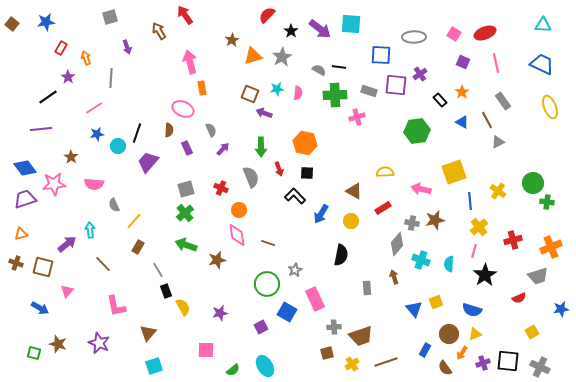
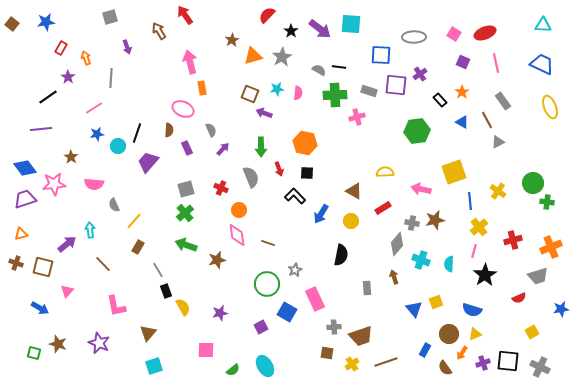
brown square at (327, 353): rotated 24 degrees clockwise
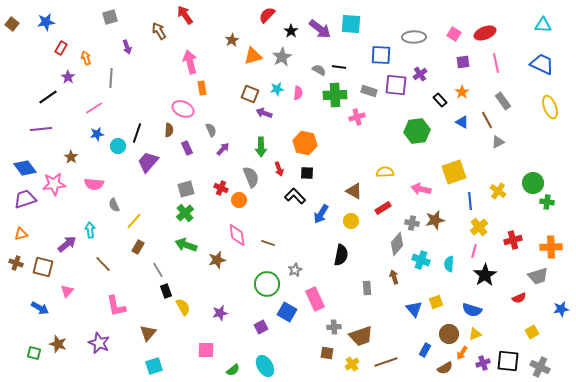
purple square at (463, 62): rotated 32 degrees counterclockwise
orange circle at (239, 210): moved 10 px up
orange cross at (551, 247): rotated 20 degrees clockwise
brown semicircle at (445, 368): rotated 84 degrees counterclockwise
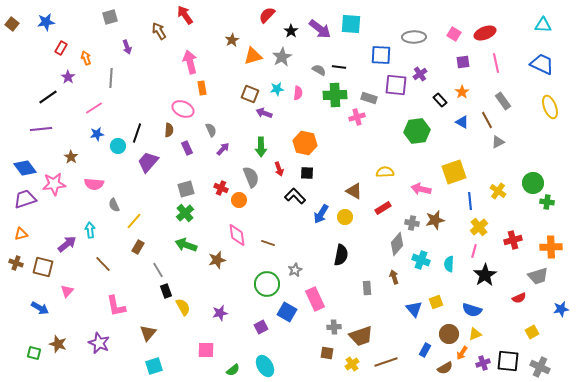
gray rectangle at (369, 91): moved 7 px down
yellow circle at (351, 221): moved 6 px left, 4 px up
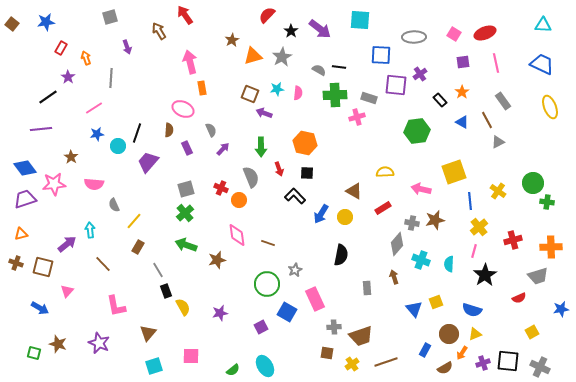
cyan square at (351, 24): moved 9 px right, 4 px up
pink square at (206, 350): moved 15 px left, 6 px down
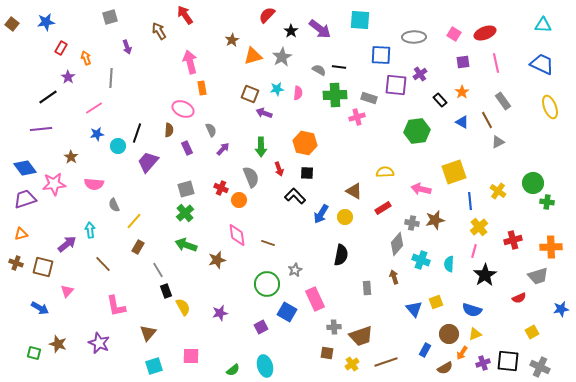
cyan ellipse at (265, 366): rotated 15 degrees clockwise
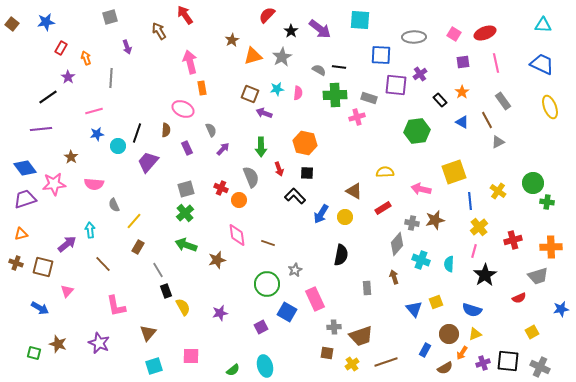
pink line at (94, 108): moved 3 px down; rotated 18 degrees clockwise
brown semicircle at (169, 130): moved 3 px left
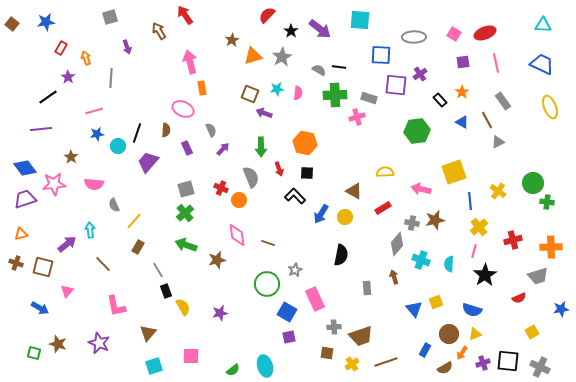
purple square at (261, 327): moved 28 px right, 10 px down; rotated 16 degrees clockwise
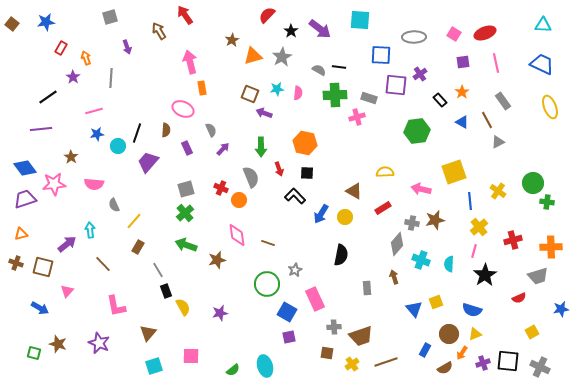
purple star at (68, 77): moved 5 px right
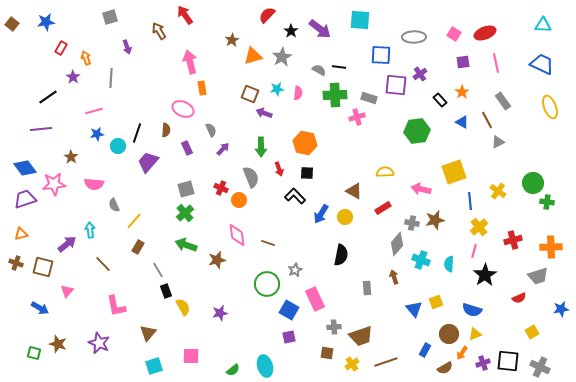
blue square at (287, 312): moved 2 px right, 2 px up
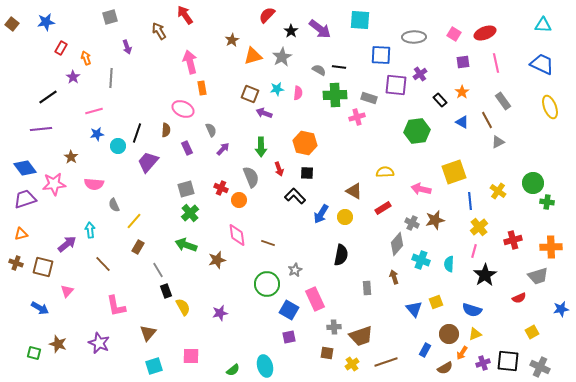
green cross at (185, 213): moved 5 px right
gray cross at (412, 223): rotated 16 degrees clockwise
